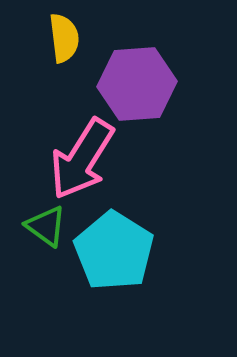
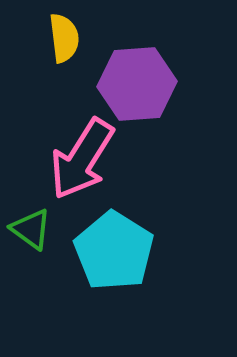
green triangle: moved 15 px left, 3 px down
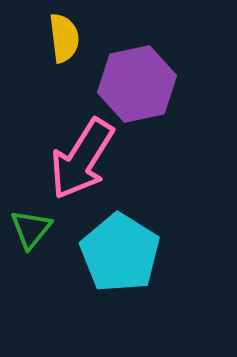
purple hexagon: rotated 8 degrees counterclockwise
green triangle: rotated 33 degrees clockwise
cyan pentagon: moved 6 px right, 2 px down
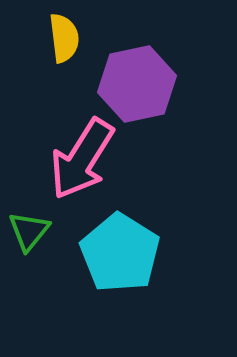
green triangle: moved 2 px left, 2 px down
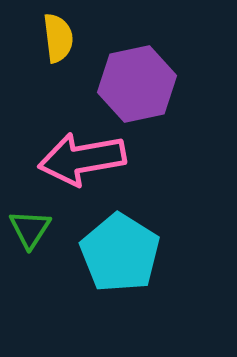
yellow semicircle: moved 6 px left
pink arrow: rotated 48 degrees clockwise
green triangle: moved 1 px right, 2 px up; rotated 6 degrees counterclockwise
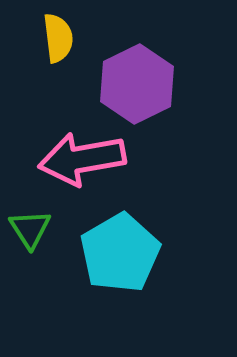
purple hexagon: rotated 14 degrees counterclockwise
green triangle: rotated 6 degrees counterclockwise
cyan pentagon: rotated 10 degrees clockwise
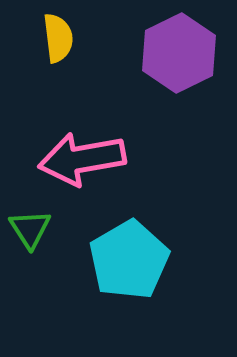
purple hexagon: moved 42 px right, 31 px up
cyan pentagon: moved 9 px right, 7 px down
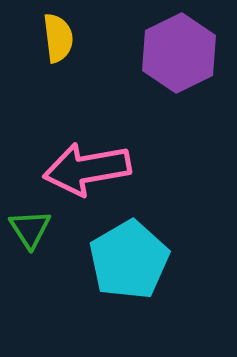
pink arrow: moved 5 px right, 10 px down
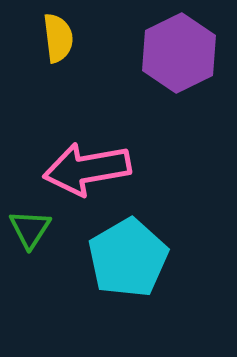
green triangle: rotated 6 degrees clockwise
cyan pentagon: moved 1 px left, 2 px up
